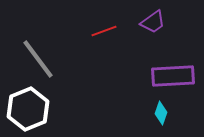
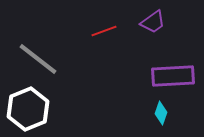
gray line: rotated 15 degrees counterclockwise
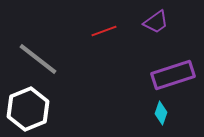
purple trapezoid: moved 3 px right
purple rectangle: moved 1 px up; rotated 15 degrees counterclockwise
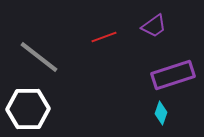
purple trapezoid: moved 2 px left, 4 px down
red line: moved 6 px down
gray line: moved 1 px right, 2 px up
white hexagon: rotated 21 degrees clockwise
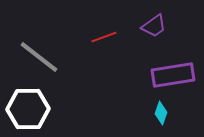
purple rectangle: rotated 9 degrees clockwise
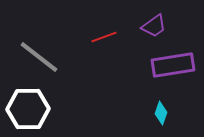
purple rectangle: moved 10 px up
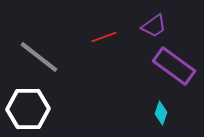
purple rectangle: moved 1 px right, 1 px down; rotated 45 degrees clockwise
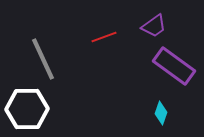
gray line: moved 4 px right, 2 px down; rotated 27 degrees clockwise
white hexagon: moved 1 px left
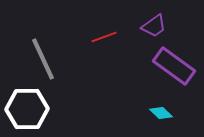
cyan diamond: rotated 65 degrees counterclockwise
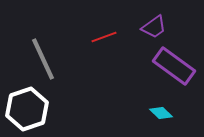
purple trapezoid: moved 1 px down
white hexagon: rotated 18 degrees counterclockwise
